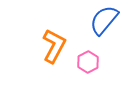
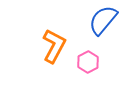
blue semicircle: moved 1 px left
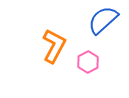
blue semicircle: rotated 8 degrees clockwise
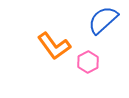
orange L-shape: rotated 116 degrees clockwise
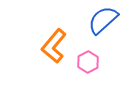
orange L-shape: rotated 76 degrees clockwise
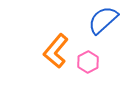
orange L-shape: moved 2 px right, 5 px down
